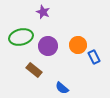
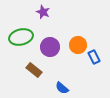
purple circle: moved 2 px right, 1 px down
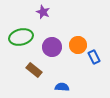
purple circle: moved 2 px right
blue semicircle: moved 1 px up; rotated 144 degrees clockwise
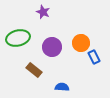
green ellipse: moved 3 px left, 1 px down
orange circle: moved 3 px right, 2 px up
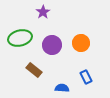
purple star: rotated 16 degrees clockwise
green ellipse: moved 2 px right
purple circle: moved 2 px up
blue rectangle: moved 8 px left, 20 px down
blue semicircle: moved 1 px down
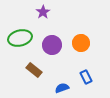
blue semicircle: rotated 24 degrees counterclockwise
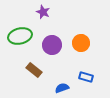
purple star: rotated 16 degrees counterclockwise
green ellipse: moved 2 px up
blue rectangle: rotated 48 degrees counterclockwise
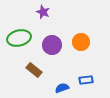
green ellipse: moved 1 px left, 2 px down
orange circle: moved 1 px up
blue rectangle: moved 3 px down; rotated 24 degrees counterclockwise
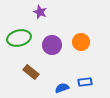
purple star: moved 3 px left
brown rectangle: moved 3 px left, 2 px down
blue rectangle: moved 1 px left, 2 px down
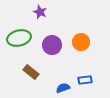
blue rectangle: moved 2 px up
blue semicircle: moved 1 px right
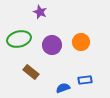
green ellipse: moved 1 px down
